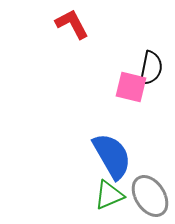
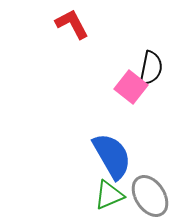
pink square: rotated 24 degrees clockwise
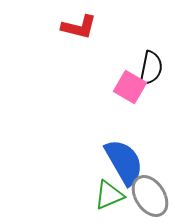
red L-shape: moved 7 px right, 3 px down; rotated 132 degrees clockwise
pink square: moved 1 px left; rotated 8 degrees counterclockwise
blue semicircle: moved 12 px right, 6 px down
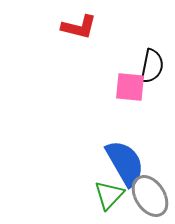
black semicircle: moved 1 px right, 2 px up
pink square: rotated 24 degrees counterclockwise
blue semicircle: moved 1 px right, 1 px down
green triangle: rotated 24 degrees counterclockwise
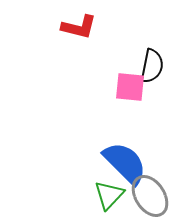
blue semicircle: rotated 15 degrees counterclockwise
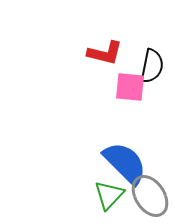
red L-shape: moved 26 px right, 26 px down
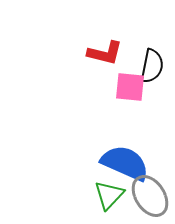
blue semicircle: rotated 21 degrees counterclockwise
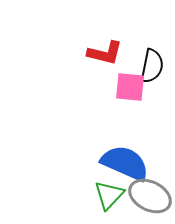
gray ellipse: rotated 30 degrees counterclockwise
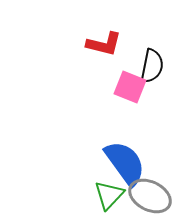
red L-shape: moved 1 px left, 9 px up
pink square: rotated 16 degrees clockwise
blue semicircle: rotated 30 degrees clockwise
